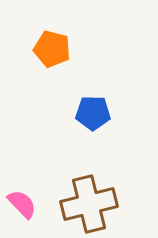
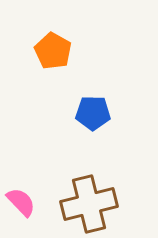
orange pentagon: moved 1 px right, 2 px down; rotated 15 degrees clockwise
pink semicircle: moved 1 px left, 2 px up
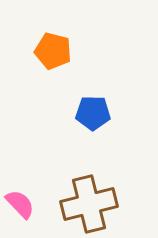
orange pentagon: rotated 15 degrees counterclockwise
pink semicircle: moved 1 px left, 2 px down
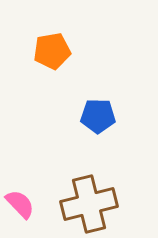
orange pentagon: moved 1 px left; rotated 24 degrees counterclockwise
blue pentagon: moved 5 px right, 3 px down
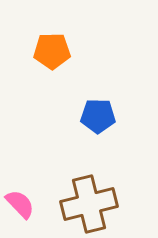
orange pentagon: rotated 9 degrees clockwise
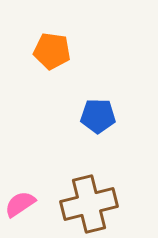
orange pentagon: rotated 9 degrees clockwise
pink semicircle: rotated 80 degrees counterclockwise
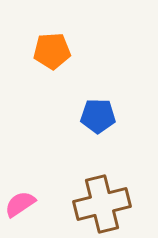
orange pentagon: rotated 12 degrees counterclockwise
brown cross: moved 13 px right
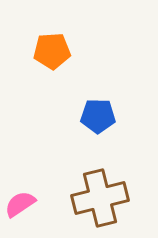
brown cross: moved 2 px left, 6 px up
